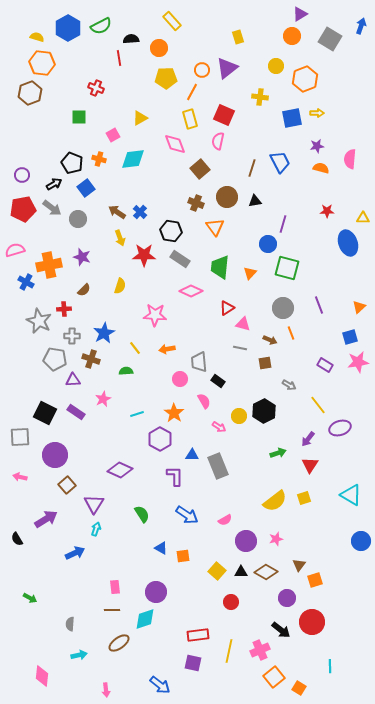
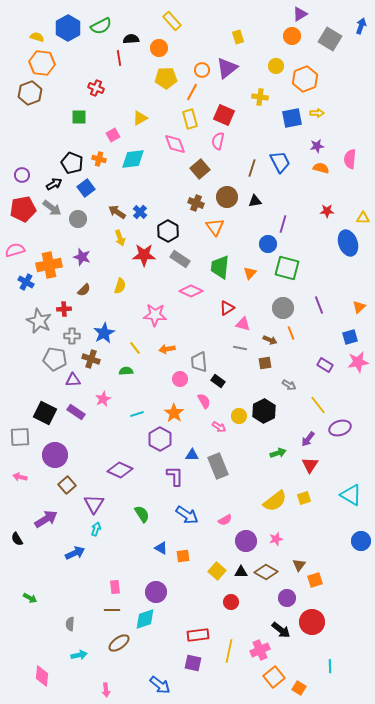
black hexagon at (171, 231): moved 3 px left; rotated 20 degrees clockwise
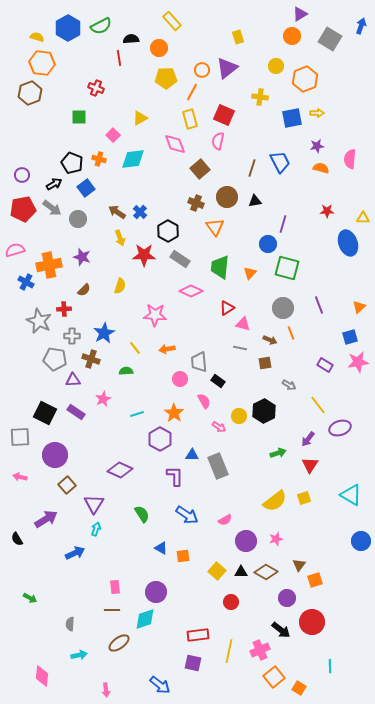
pink square at (113, 135): rotated 16 degrees counterclockwise
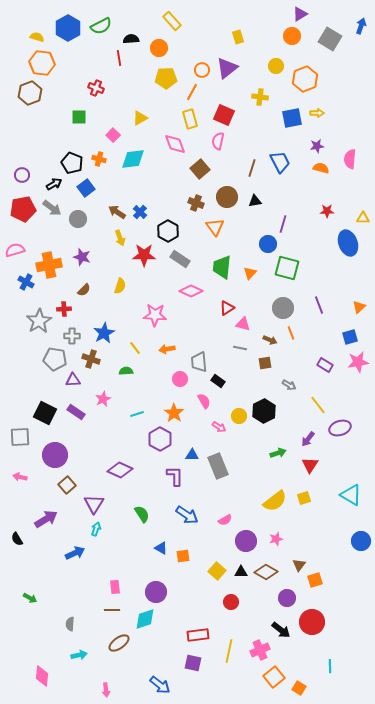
green trapezoid at (220, 267): moved 2 px right
gray star at (39, 321): rotated 15 degrees clockwise
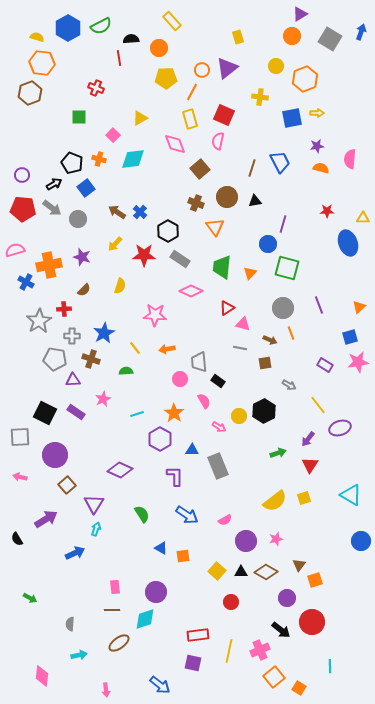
blue arrow at (361, 26): moved 6 px down
red pentagon at (23, 209): rotated 15 degrees clockwise
yellow arrow at (120, 238): moved 5 px left, 6 px down; rotated 63 degrees clockwise
blue triangle at (192, 455): moved 5 px up
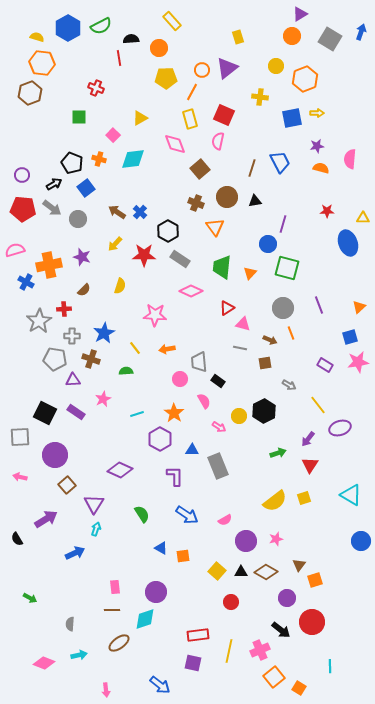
pink diamond at (42, 676): moved 2 px right, 13 px up; rotated 75 degrees counterclockwise
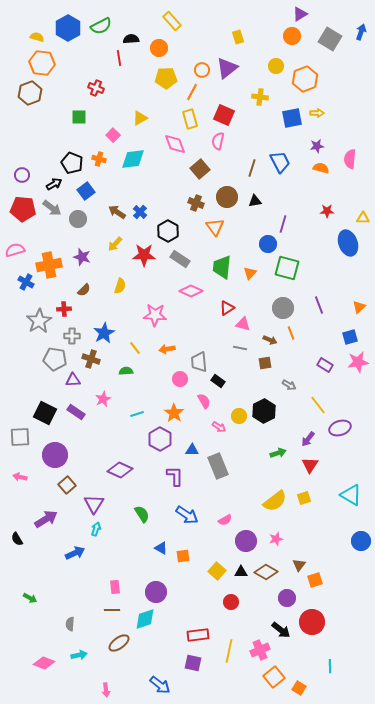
blue square at (86, 188): moved 3 px down
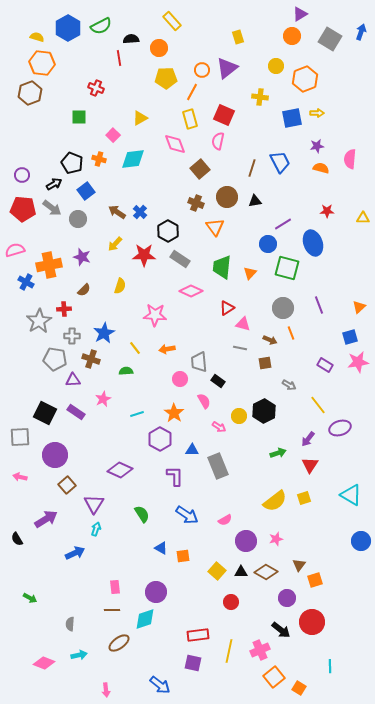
purple line at (283, 224): rotated 42 degrees clockwise
blue ellipse at (348, 243): moved 35 px left
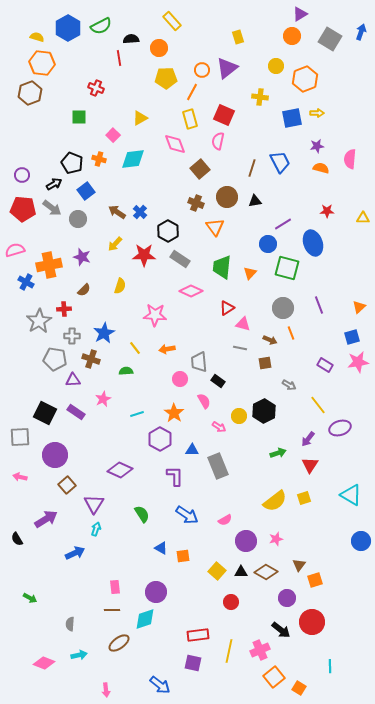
blue square at (350, 337): moved 2 px right
